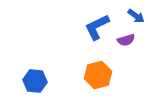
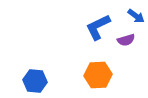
blue L-shape: moved 1 px right
orange hexagon: rotated 12 degrees clockwise
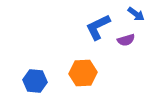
blue arrow: moved 2 px up
orange hexagon: moved 15 px left, 2 px up
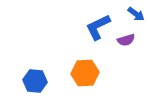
orange hexagon: moved 2 px right
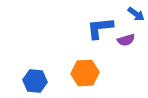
blue L-shape: moved 2 px right, 1 px down; rotated 20 degrees clockwise
